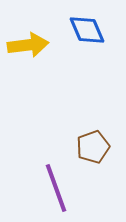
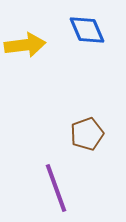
yellow arrow: moved 3 px left
brown pentagon: moved 6 px left, 13 px up
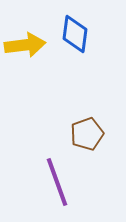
blue diamond: moved 12 px left, 4 px down; rotated 30 degrees clockwise
purple line: moved 1 px right, 6 px up
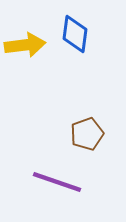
purple line: rotated 51 degrees counterclockwise
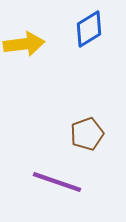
blue diamond: moved 14 px right, 5 px up; rotated 51 degrees clockwise
yellow arrow: moved 1 px left, 1 px up
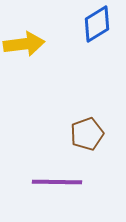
blue diamond: moved 8 px right, 5 px up
purple line: rotated 18 degrees counterclockwise
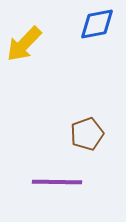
blue diamond: rotated 21 degrees clockwise
yellow arrow: rotated 141 degrees clockwise
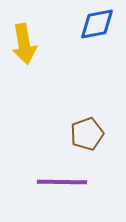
yellow arrow: rotated 54 degrees counterclockwise
purple line: moved 5 px right
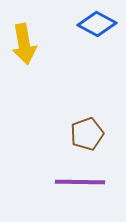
blue diamond: rotated 39 degrees clockwise
purple line: moved 18 px right
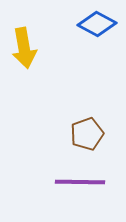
yellow arrow: moved 4 px down
